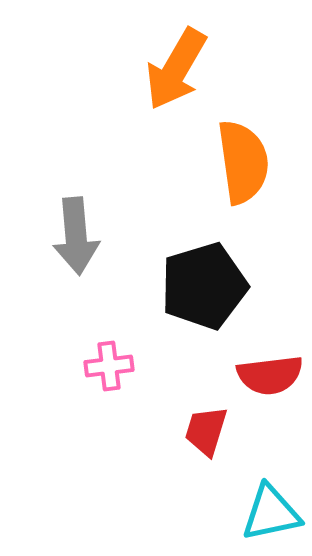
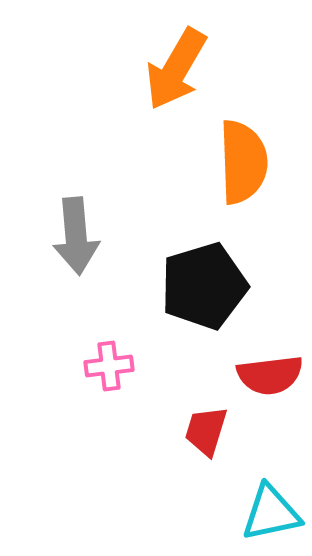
orange semicircle: rotated 6 degrees clockwise
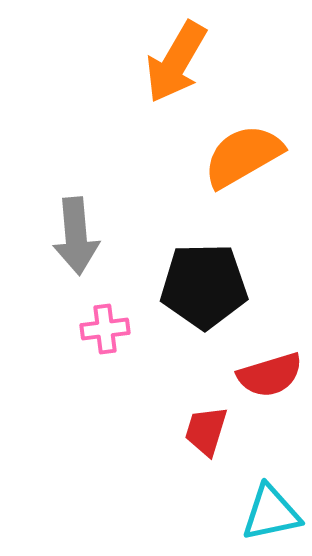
orange arrow: moved 7 px up
orange semicircle: moved 6 px up; rotated 118 degrees counterclockwise
black pentagon: rotated 16 degrees clockwise
pink cross: moved 4 px left, 37 px up
red semicircle: rotated 10 degrees counterclockwise
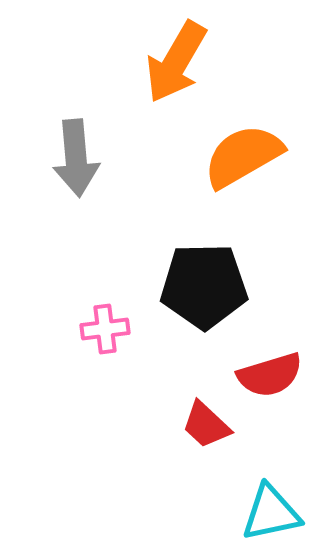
gray arrow: moved 78 px up
red trapezoid: moved 6 px up; rotated 64 degrees counterclockwise
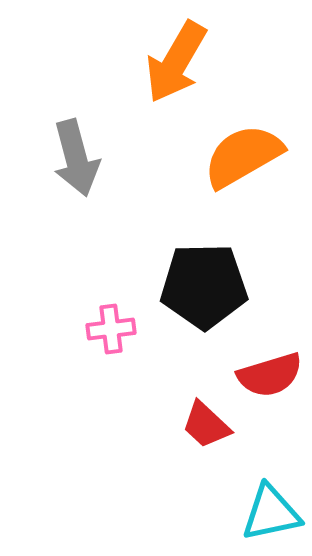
gray arrow: rotated 10 degrees counterclockwise
pink cross: moved 6 px right
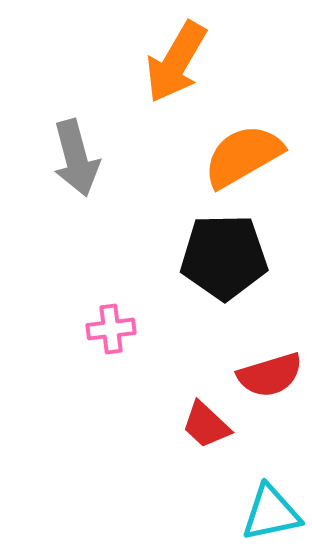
black pentagon: moved 20 px right, 29 px up
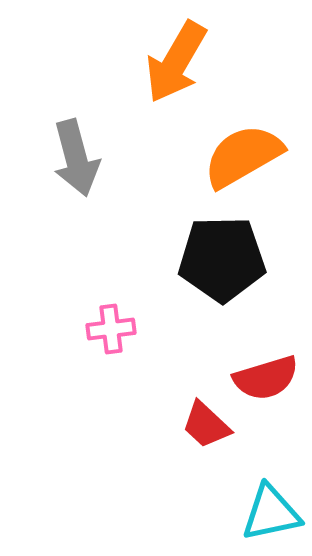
black pentagon: moved 2 px left, 2 px down
red semicircle: moved 4 px left, 3 px down
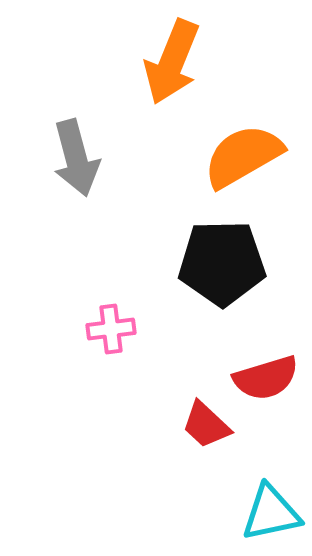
orange arrow: moved 4 px left; rotated 8 degrees counterclockwise
black pentagon: moved 4 px down
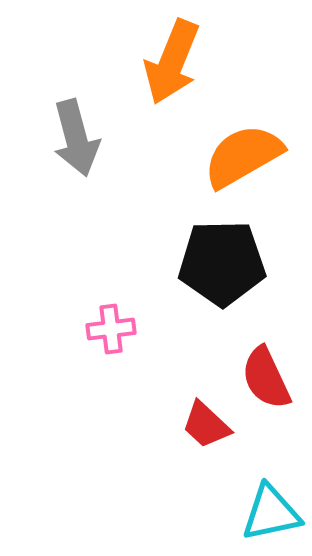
gray arrow: moved 20 px up
red semicircle: rotated 82 degrees clockwise
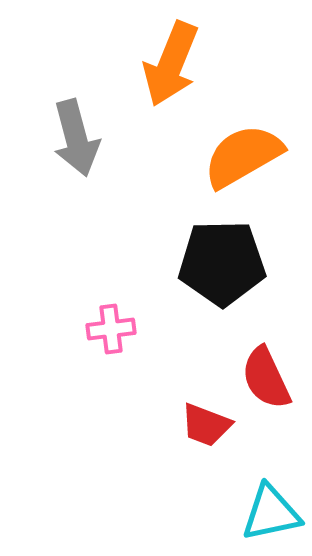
orange arrow: moved 1 px left, 2 px down
red trapezoid: rotated 22 degrees counterclockwise
